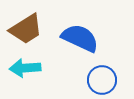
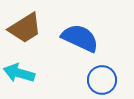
brown trapezoid: moved 1 px left, 1 px up
cyan arrow: moved 6 px left, 5 px down; rotated 20 degrees clockwise
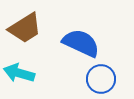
blue semicircle: moved 1 px right, 5 px down
blue circle: moved 1 px left, 1 px up
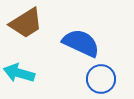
brown trapezoid: moved 1 px right, 5 px up
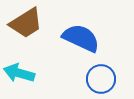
blue semicircle: moved 5 px up
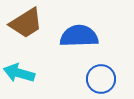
blue semicircle: moved 2 px left, 2 px up; rotated 27 degrees counterclockwise
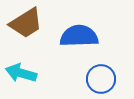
cyan arrow: moved 2 px right
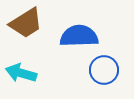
blue circle: moved 3 px right, 9 px up
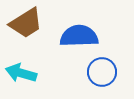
blue circle: moved 2 px left, 2 px down
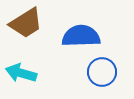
blue semicircle: moved 2 px right
